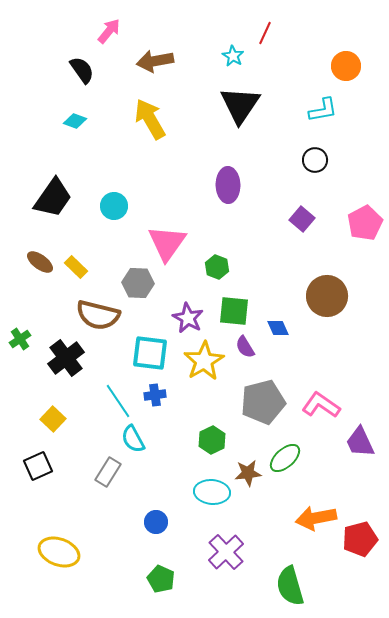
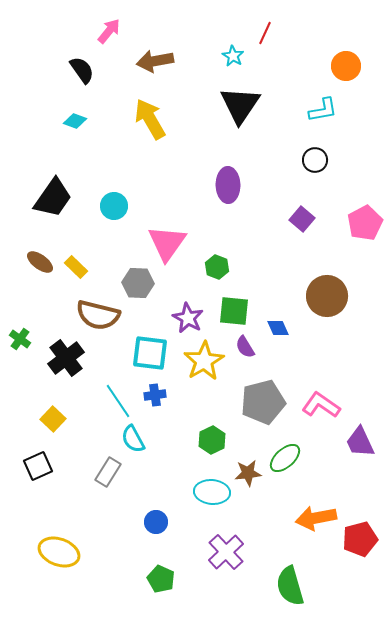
green cross at (20, 339): rotated 20 degrees counterclockwise
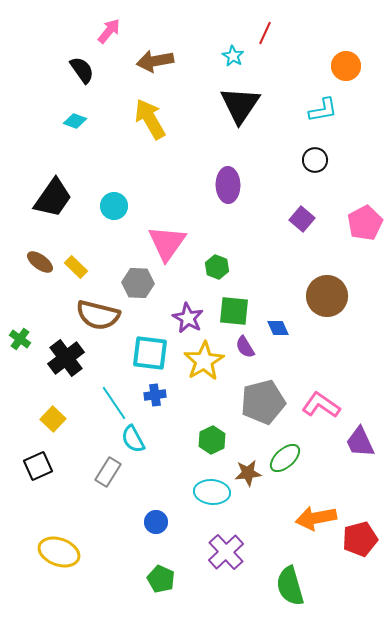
cyan line at (118, 401): moved 4 px left, 2 px down
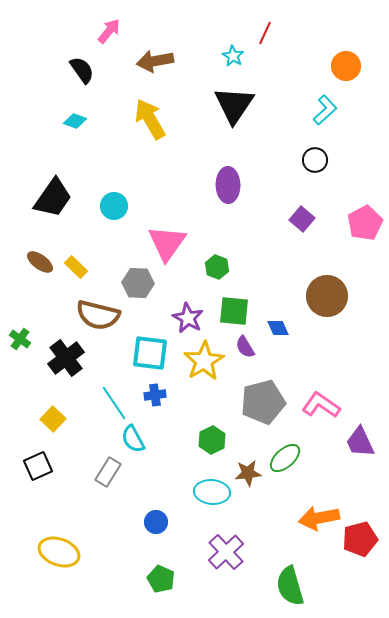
black triangle at (240, 105): moved 6 px left
cyan L-shape at (323, 110): moved 2 px right; rotated 32 degrees counterclockwise
orange arrow at (316, 518): moved 3 px right
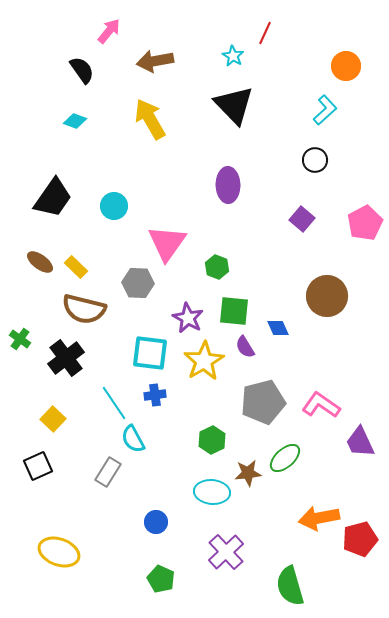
black triangle at (234, 105): rotated 18 degrees counterclockwise
brown semicircle at (98, 315): moved 14 px left, 6 px up
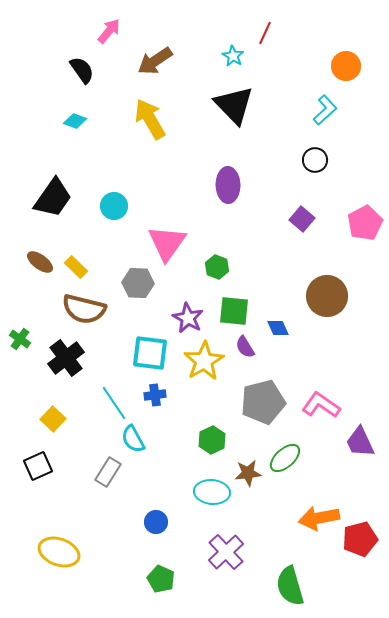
brown arrow at (155, 61): rotated 24 degrees counterclockwise
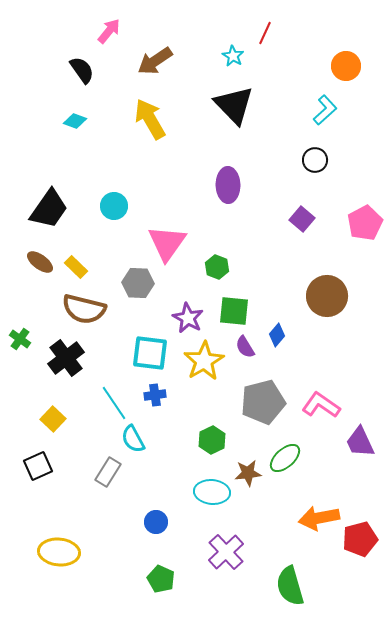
black trapezoid at (53, 198): moved 4 px left, 11 px down
blue diamond at (278, 328): moved 1 px left, 7 px down; rotated 65 degrees clockwise
yellow ellipse at (59, 552): rotated 15 degrees counterclockwise
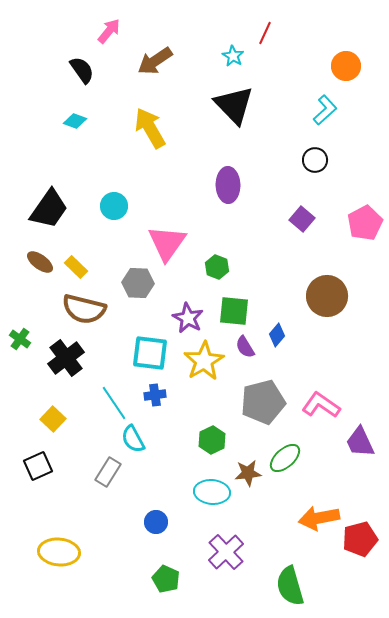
yellow arrow at (150, 119): moved 9 px down
green pentagon at (161, 579): moved 5 px right
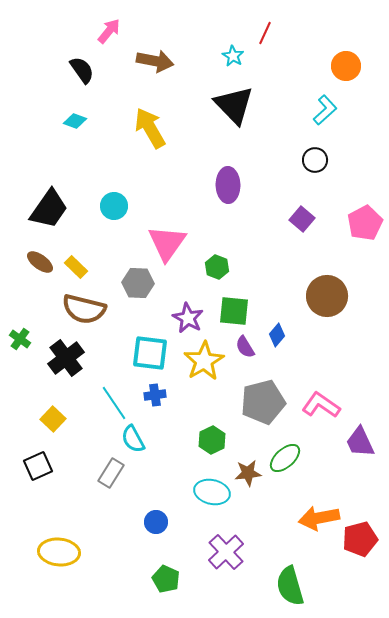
brown arrow at (155, 61): rotated 135 degrees counterclockwise
gray rectangle at (108, 472): moved 3 px right, 1 px down
cyan ellipse at (212, 492): rotated 8 degrees clockwise
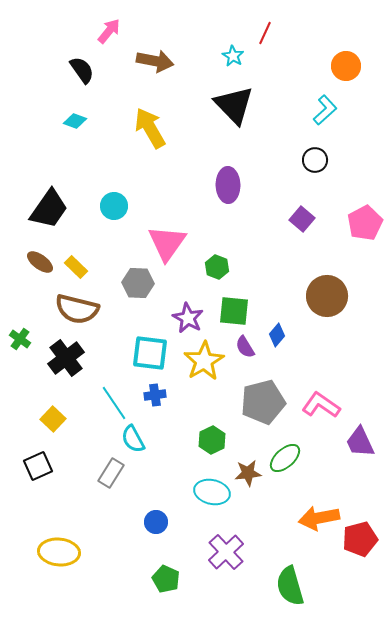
brown semicircle at (84, 309): moved 7 px left
